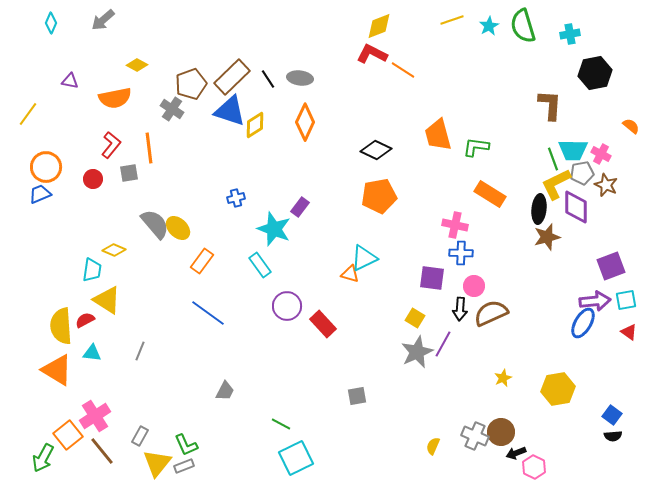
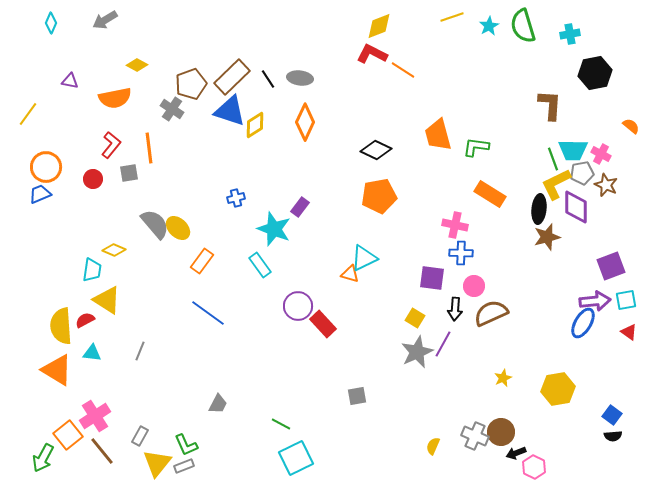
gray arrow at (103, 20): moved 2 px right; rotated 10 degrees clockwise
yellow line at (452, 20): moved 3 px up
purple circle at (287, 306): moved 11 px right
black arrow at (460, 309): moved 5 px left
gray trapezoid at (225, 391): moved 7 px left, 13 px down
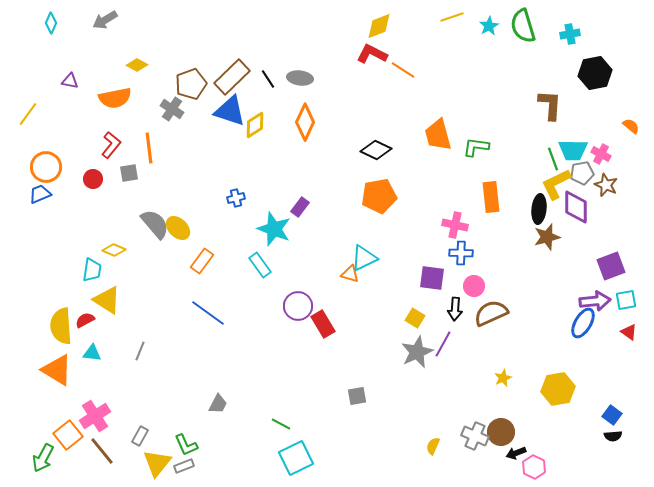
orange rectangle at (490, 194): moved 1 px right, 3 px down; rotated 52 degrees clockwise
red rectangle at (323, 324): rotated 12 degrees clockwise
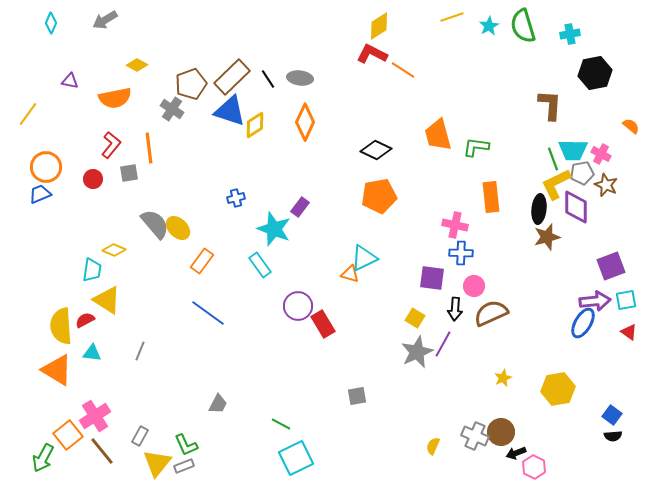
yellow diamond at (379, 26): rotated 12 degrees counterclockwise
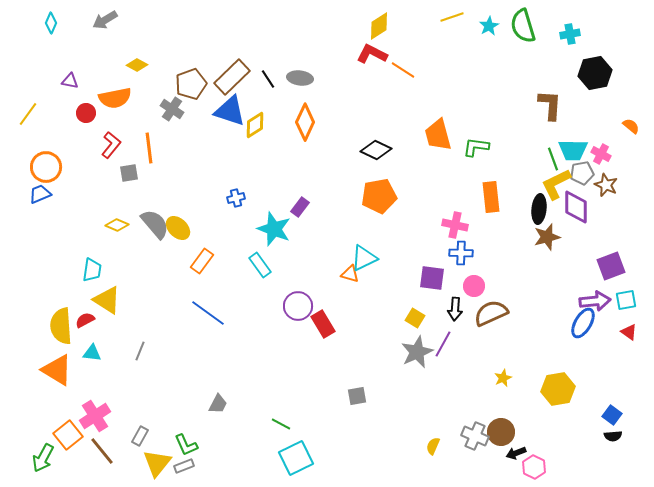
red circle at (93, 179): moved 7 px left, 66 px up
yellow diamond at (114, 250): moved 3 px right, 25 px up
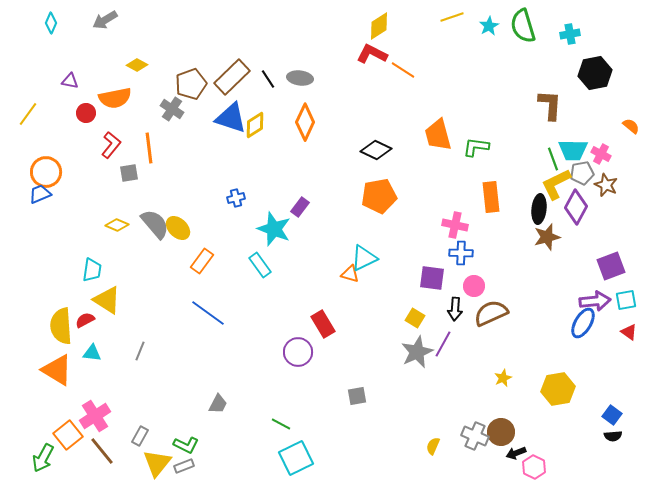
blue triangle at (230, 111): moved 1 px right, 7 px down
orange circle at (46, 167): moved 5 px down
purple diamond at (576, 207): rotated 28 degrees clockwise
purple circle at (298, 306): moved 46 px down
green L-shape at (186, 445): rotated 40 degrees counterclockwise
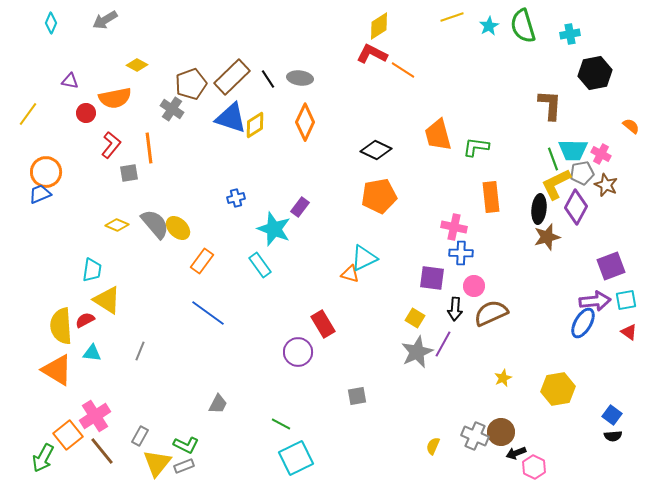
pink cross at (455, 225): moved 1 px left, 2 px down
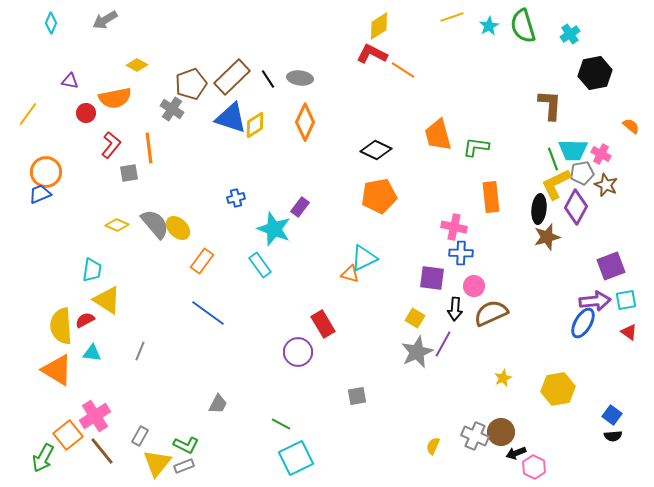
cyan cross at (570, 34): rotated 24 degrees counterclockwise
